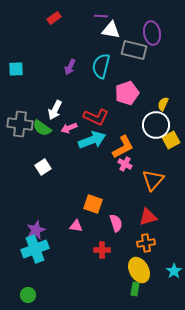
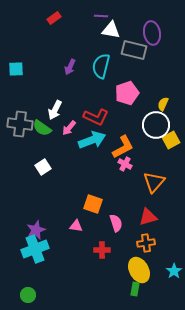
pink arrow: rotated 28 degrees counterclockwise
orange triangle: moved 1 px right, 2 px down
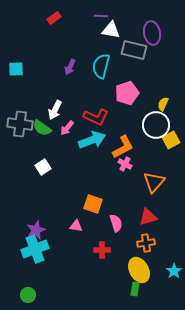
pink arrow: moved 2 px left
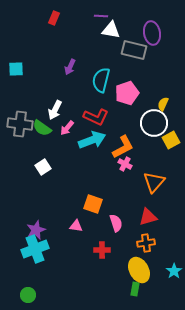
red rectangle: rotated 32 degrees counterclockwise
cyan semicircle: moved 14 px down
white circle: moved 2 px left, 2 px up
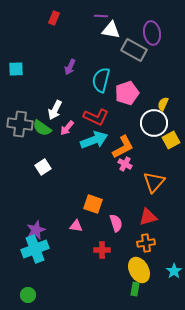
gray rectangle: rotated 15 degrees clockwise
cyan arrow: moved 2 px right
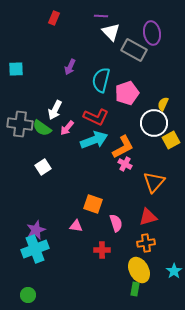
white triangle: moved 2 px down; rotated 36 degrees clockwise
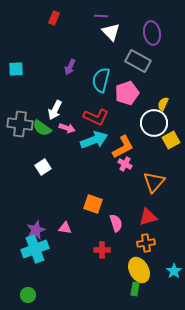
gray rectangle: moved 4 px right, 11 px down
pink arrow: rotated 112 degrees counterclockwise
pink triangle: moved 11 px left, 2 px down
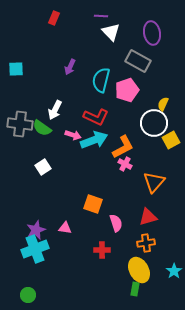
pink pentagon: moved 3 px up
pink arrow: moved 6 px right, 7 px down
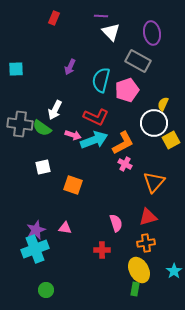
orange L-shape: moved 4 px up
white square: rotated 21 degrees clockwise
orange square: moved 20 px left, 19 px up
green circle: moved 18 px right, 5 px up
